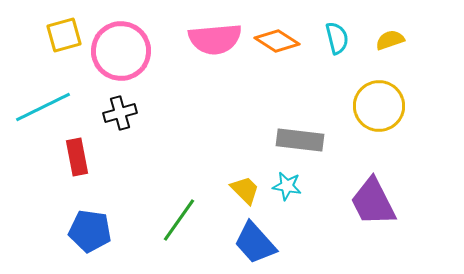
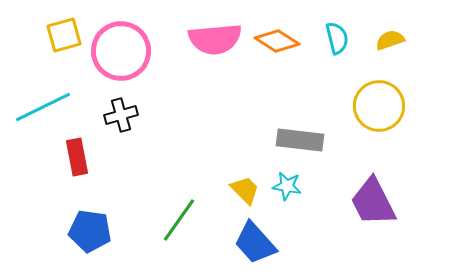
black cross: moved 1 px right, 2 px down
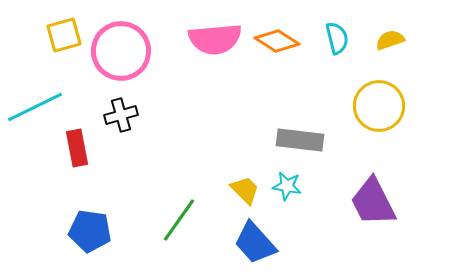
cyan line: moved 8 px left
red rectangle: moved 9 px up
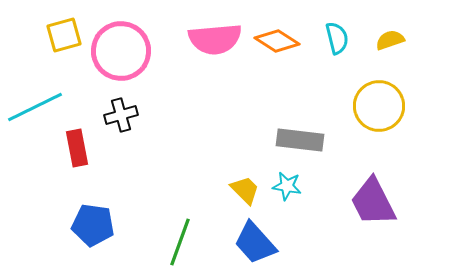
green line: moved 1 px right, 22 px down; rotated 15 degrees counterclockwise
blue pentagon: moved 3 px right, 6 px up
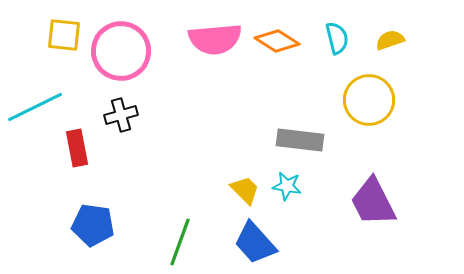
yellow square: rotated 21 degrees clockwise
yellow circle: moved 10 px left, 6 px up
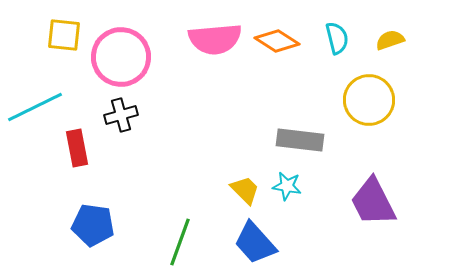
pink circle: moved 6 px down
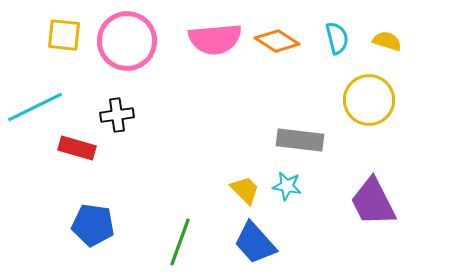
yellow semicircle: moved 3 px left, 1 px down; rotated 36 degrees clockwise
pink circle: moved 6 px right, 16 px up
black cross: moved 4 px left; rotated 8 degrees clockwise
red rectangle: rotated 63 degrees counterclockwise
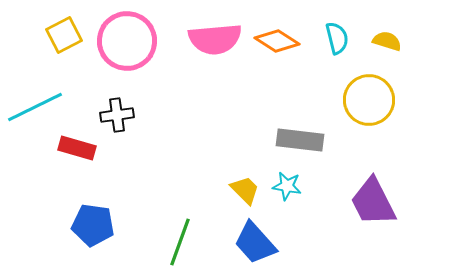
yellow square: rotated 33 degrees counterclockwise
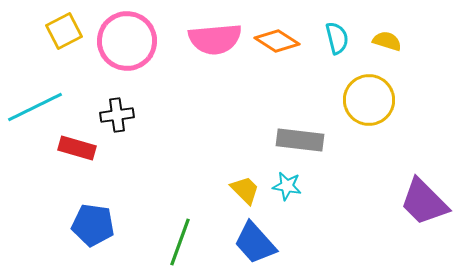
yellow square: moved 4 px up
purple trapezoid: moved 51 px right; rotated 18 degrees counterclockwise
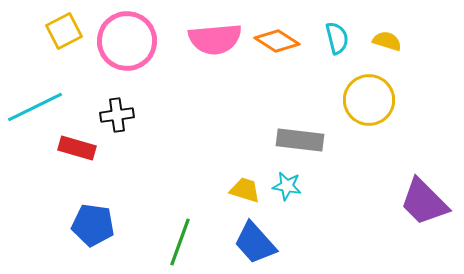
yellow trapezoid: rotated 28 degrees counterclockwise
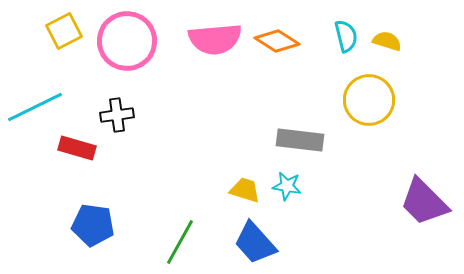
cyan semicircle: moved 9 px right, 2 px up
green line: rotated 9 degrees clockwise
